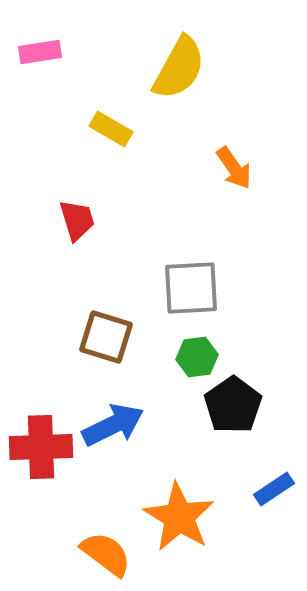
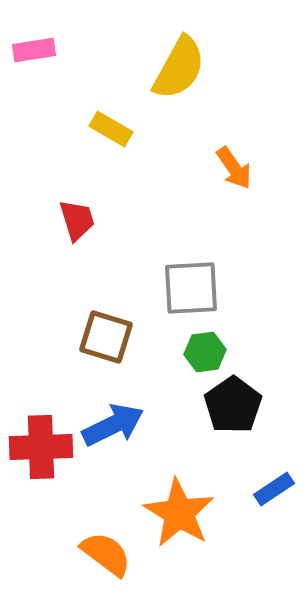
pink rectangle: moved 6 px left, 2 px up
green hexagon: moved 8 px right, 5 px up
orange star: moved 4 px up
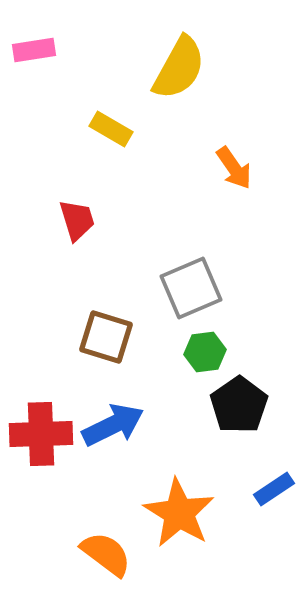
gray square: rotated 20 degrees counterclockwise
black pentagon: moved 6 px right
red cross: moved 13 px up
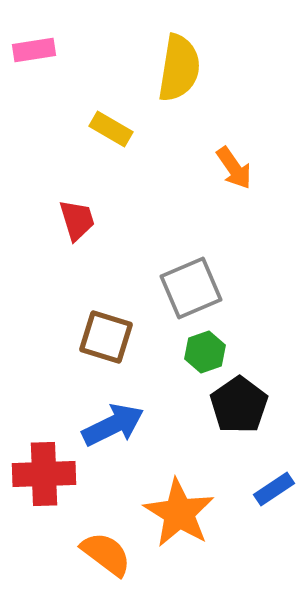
yellow semicircle: rotated 20 degrees counterclockwise
green hexagon: rotated 12 degrees counterclockwise
red cross: moved 3 px right, 40 px down
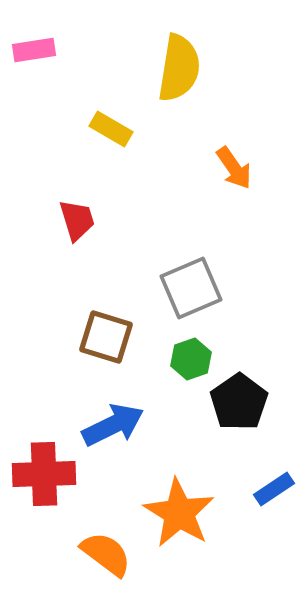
green hexagon: moved 14 px left, 7 px down
black pentagon: moved 3 px up
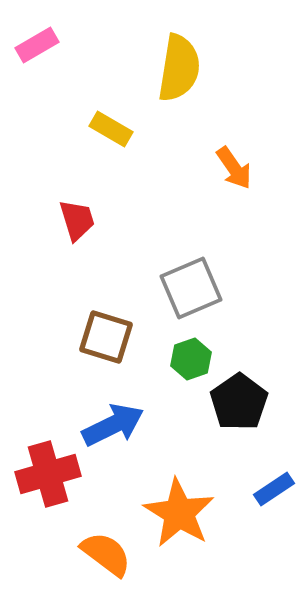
pink rectangle: moved 3 px right, 5 px up; rotated 21 degrees counterclockwise
red cross: moved 4 px right; rotated 14 degrees counterclockwise
